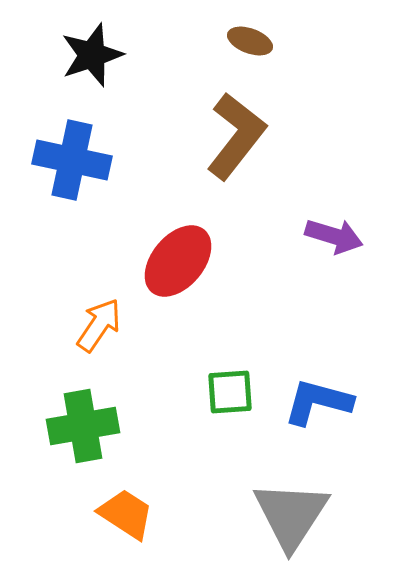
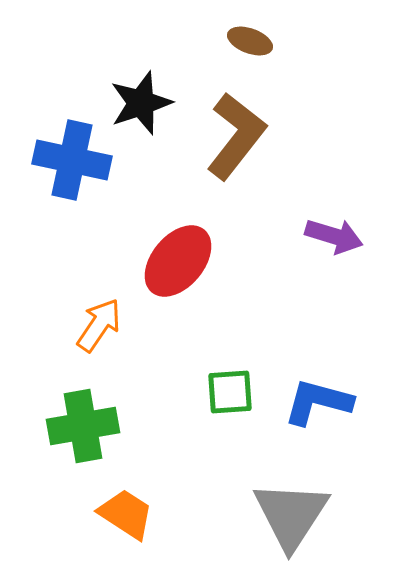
black star: moved 49 px right, 48 px down
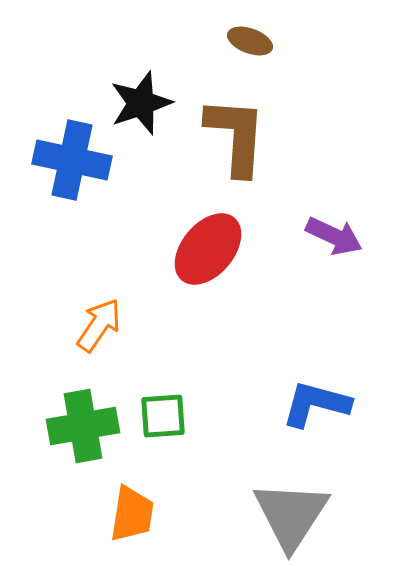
brown L-shape: rotated 34 degrees counterclockwise
purple arrow: rotated 8 degrees clockwise
red ellipse: moved 30 px right, 12 px up
green square: moved 67 px left, 24 px down
blue L-shape: moved 2 px left, 2 px down
orange trapezoid: moved 6 px right; rotated 66 degrees clockwise
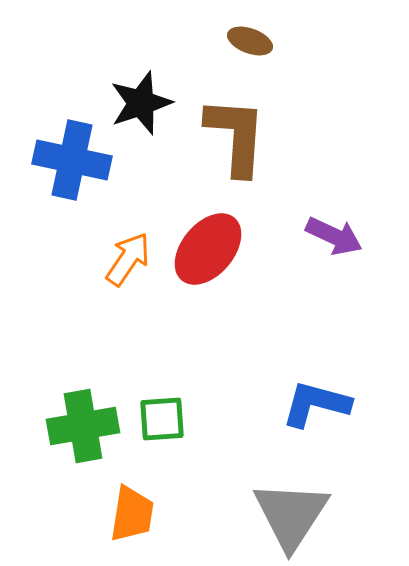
orange arrow: moved 29 px right, 66 px up
green square: moved 1 px left, 3 px down
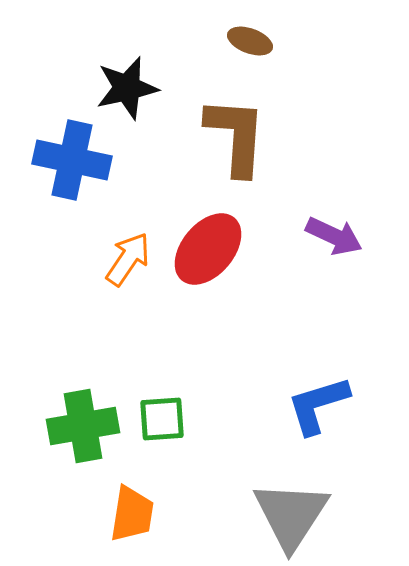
black star: moved 14 px left, 15 px up; rotated 6 degrees clockwise
blue L-shape: moved 2 px right, 1 px down; rotated 32 degrees counterclockwise
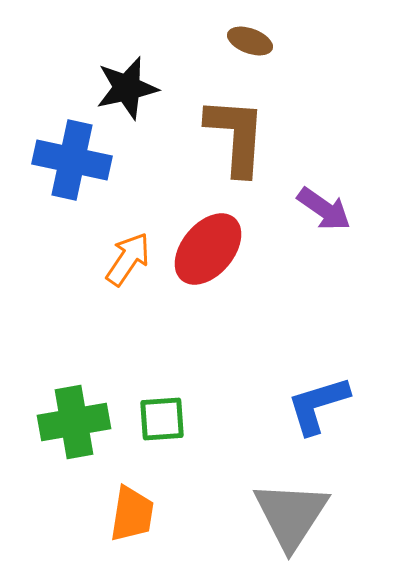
purple arrow: moved 10 px left, 27 px up; rotated 10 degrees clockwise
green cross: moved 9 px left, 4 px up
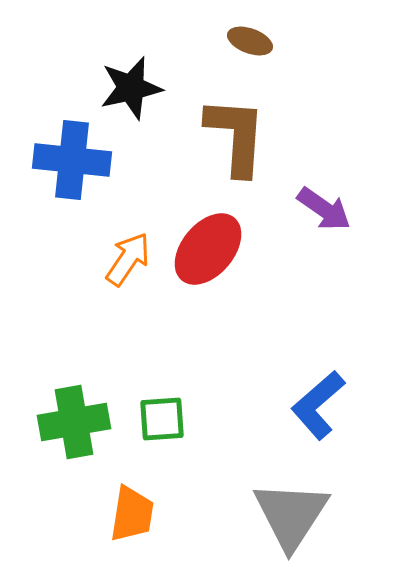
black star: moved 4 px right
blue cross: rotated 6 degrees counterclockwise
blue L-shape: rotated 24 degrees counterclockwise
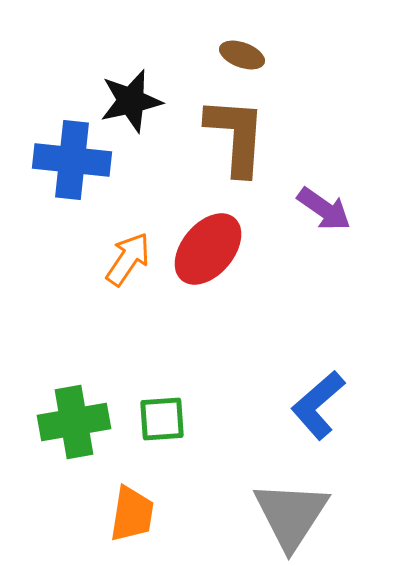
brown ellipse: moved 8 px left, 14 px down
black star: moved 13 px down
